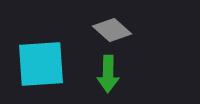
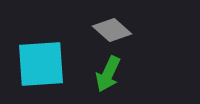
green arrow: rotated 24 degrees clockwise
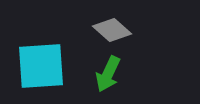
cyan square: moved 2 px down
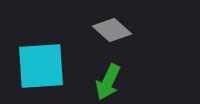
green arrow: moved 8 px down
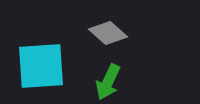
gray diamond: moved 4 px left, 3 px down
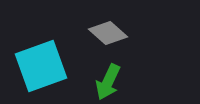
cyan square: rotated 16 degrees counterclockwise
